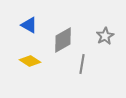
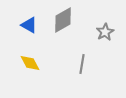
gray star: moved 4 px up
gray diamond: moved 20 px up
yellow diamond: moved 2 px down; rotated 30 degrees clockwise
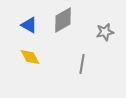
gray star: rotated 18 degrees clockwise
yellow diamond: moved 6 px up
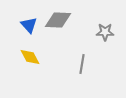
gray diamond: moved 5 px left; rotated 32 degrees clockwise
blue triangle: rotated 18 degrees clockwise
gray star: rotated 12 degrees clockwise
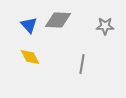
gray star: moved 6 px up
